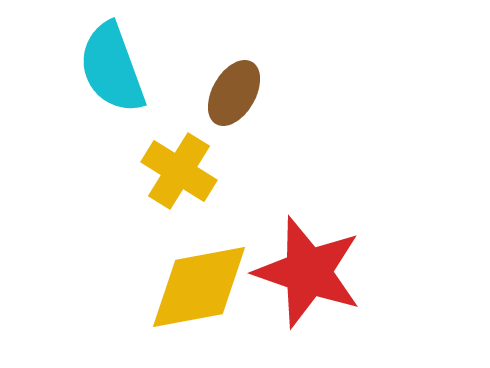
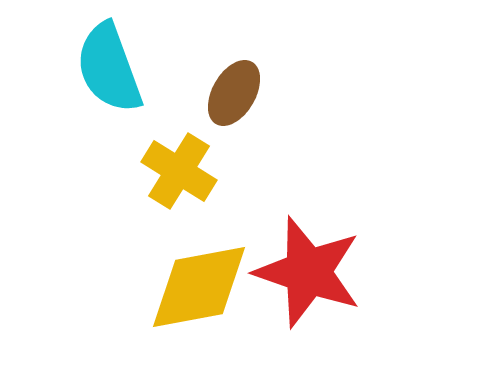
cyan semicircle: moved 3 px left
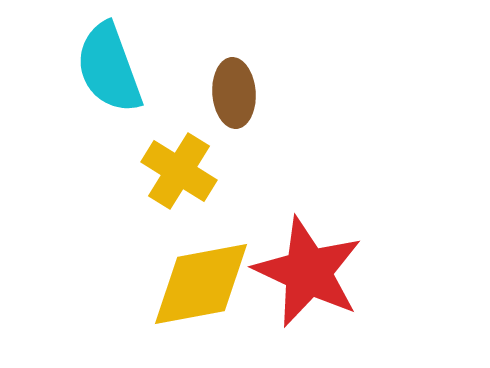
brown ellipse: rotated 34 degrees counterclockwise
red star: rotated 6 degrees clockwise
yellow diamond: moved 2 px right, 3 px up
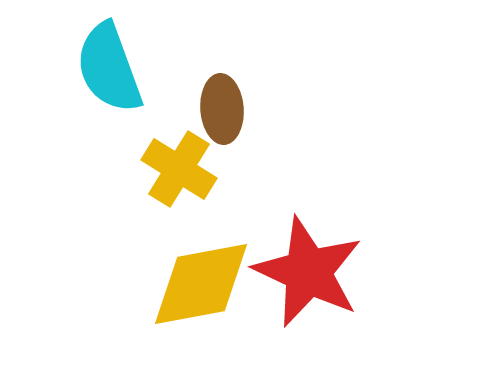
brown ellipse: moved 12 px left, 16 px down
yellow cross: moved 2 px up
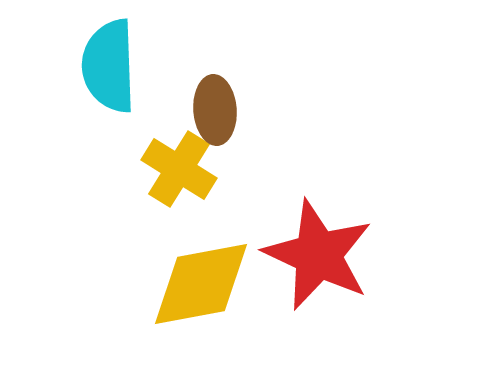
cyan semicircle: moved 2 px up; rotated 18 degrees clockwise
brown ellipse: moved 7 px left, 1 px down
red star: moved 10 px right, 17 px up
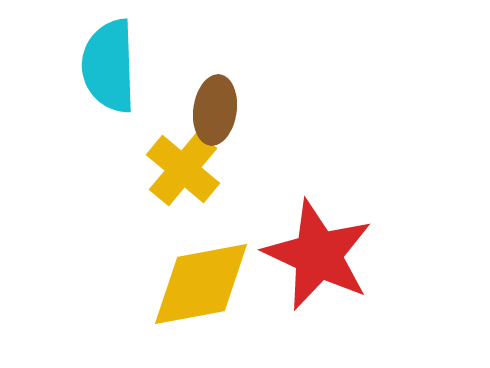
brown ellipse: rotated 12 degrees clockwise
yellow cross: moved 4 px right; rotated 8 degrees clockwise
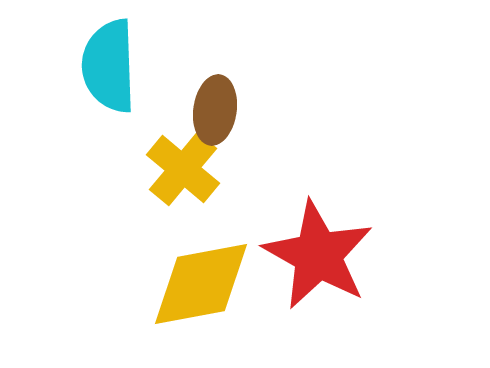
red star: rotated 4 degrees clockwise
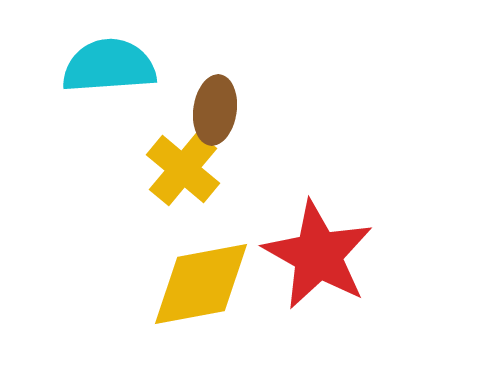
cyan semicircle: rotated 88 degrees clockwise
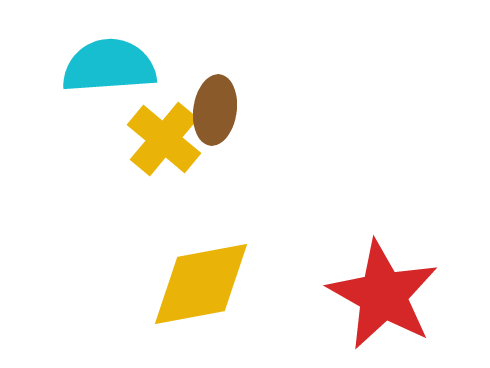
yellow cross: moved 19 px left, 30 px up
red star: moved 65 px right, 40 px down
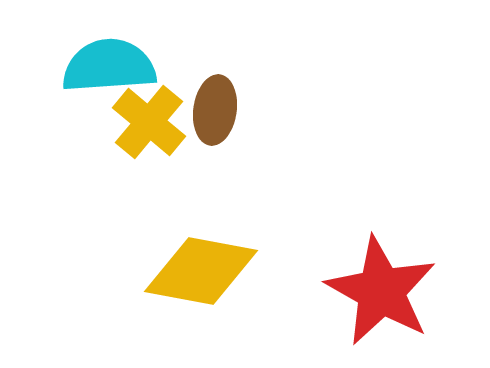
yellow cross: moved 15 px left, 17 px up
yellow diamond: moved 13 px up; rotated 21 degrees clockwise
red star: moved 2 px left, 4 px up
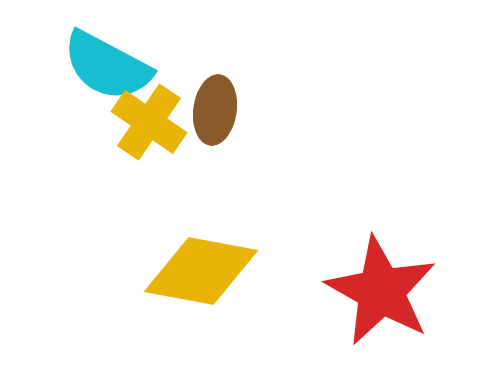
cyan semicircle: moved 2 px left; rotated 148 degrees counterclockwise
yellow cross: rotated 6 degrees counterclockwise
